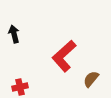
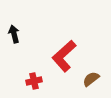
brown semicircle: rotated 12 degrees clockwise
red cross: moved 14 px right, 6 px up
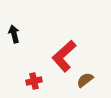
brown semicircle: moved 6 px left, 1 px down
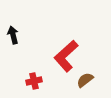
black arrow: moved 1 px left, 1 px down
red L-shape: moved 2 px right
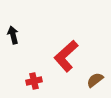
brown semicircle: moved 10 px right
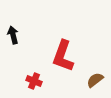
red L-shape: moved 3 px left; rotated 28 degrees counterclockwise
red cross: rotated 35 degrees clockwise
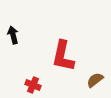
red L-shape: rotated 8 degrees counterclockwise
red cross: moved 1 px left, 4 px down
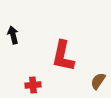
brown semicircle: moved 3 px right, 1 px down; rotated 18 degrees counterclockwise
red cross: rotated 28 degrees counterclockwise
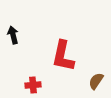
brown semicircle: moved 2 px left
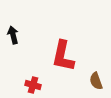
brown semicircle: rotated 54 degrees counterclockwise
red cross: rotated 21 degrees clockwise
